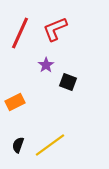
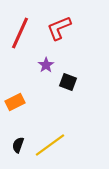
red L-shape: moved 4 px right, 1 px up
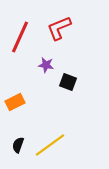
red line: moved 4 px down
purple star: rotated 28 degrees counterclockwise
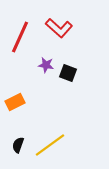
red L-shape: rotated 116 degrees counterclockwise
black square: moved 9 px up
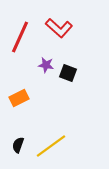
orange rectangle: moved 4 px right, 4 px up
yellow line: moved 1 px right, 1 px down
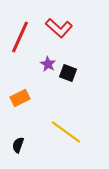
purple star: moved 2 px right, 1 px up; rotated 21 degrees clockwise
orange rectangle: moved 1 px right
yellow line: moved 15 px right, 14 px up; rotated 72 degrees clockwise
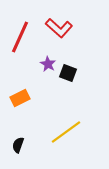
yellow line: rotated 72 degrees counterclockwise
